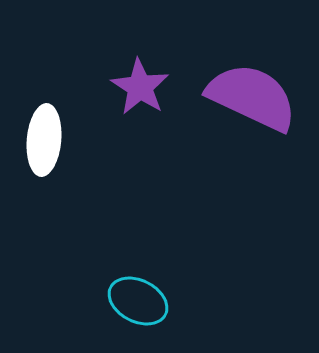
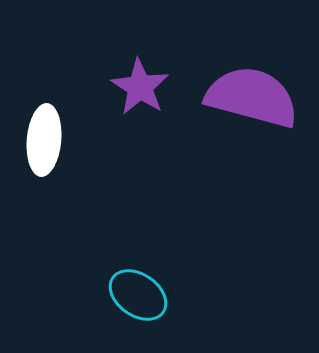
purple semicircle: rotated 10 degrees counterclockwise
cyan ellipse: moved 6 px up; rotated 8 degrees clockwise
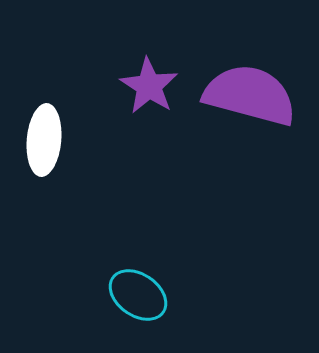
purple star: moved 9 px right, 1 px up
purple semicircle: moved 2 px left, 2 px up
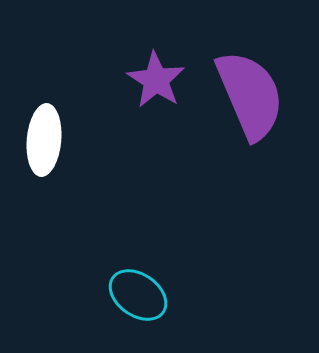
purple star: moved 7 px right, 6 px up
purple semicircle: rotated 52 degrees clockwise
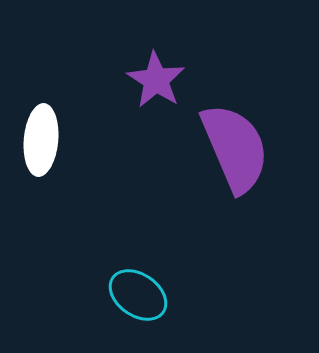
purple semicircle: moved 15 px left, 53 px down
white ellipse: moved 3 px left
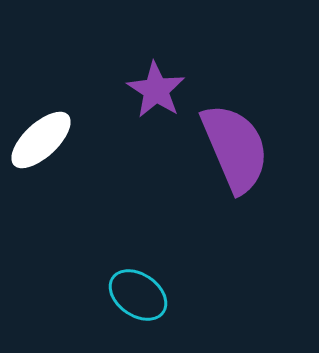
purple star: moved 10 px down
white ellipse: rotated 42 degrees clockwise
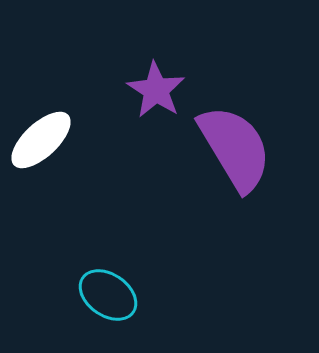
purple semicircle: rotated 8 degrees counterclockwise
cyan ellipse: moved 30 px left
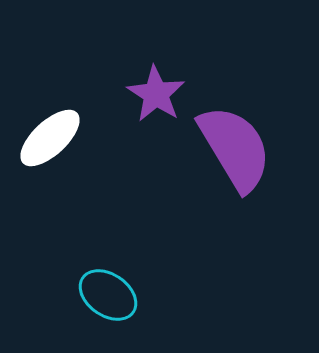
purple star: moved 4 px down
white ellipse: moved 9 px right, 2 px up
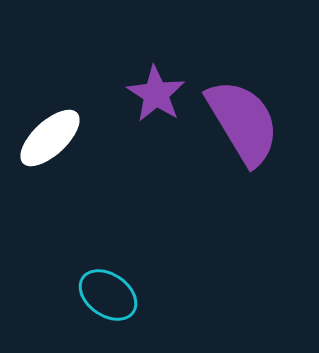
purple semicircle: moved 8 px right, 26 px up
